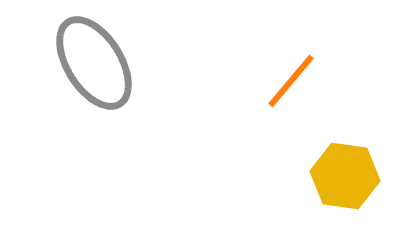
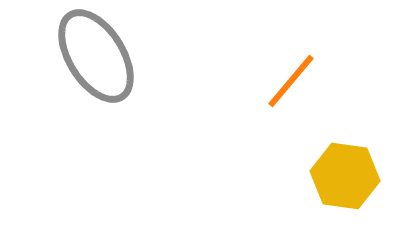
gray ellipse: moved 2 px right, 7 px up
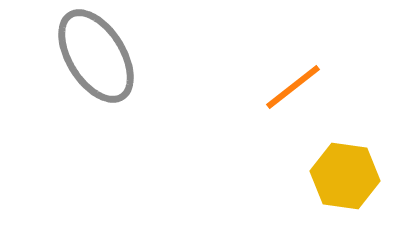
orange line: moved 2 px right, 6 px down; rotated 12 degrees clockwise
